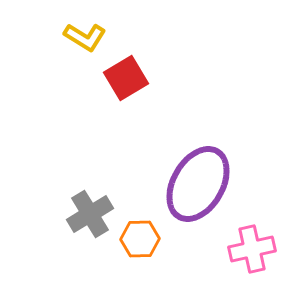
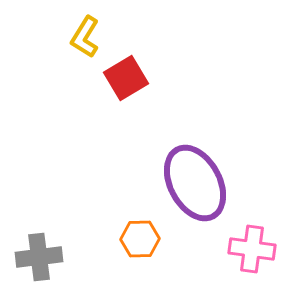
yellow L-shape: rotated 90 degrees clockwise
purple ellipse: moved 3 px left, 1 px up; rotated 58 degrees counterclockwise
gray cross: moved 51 px left, 43 px down; rotated 24 degrees clockwise
pink cross: rotated 21 degrees clockwise
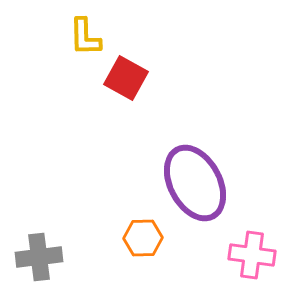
yellow L-shape: rotated 33 degrees counterclockwise
red square: rotated 30 degrees counterclockwise
orange hexagon: moved 3 px right, 1 px up
pink cross: moved 6 px down
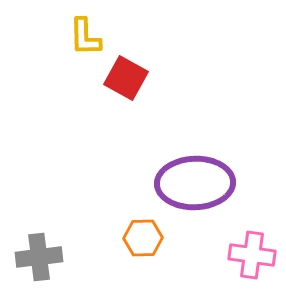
purple ellipse: rotated 64 degrees counterclockwise
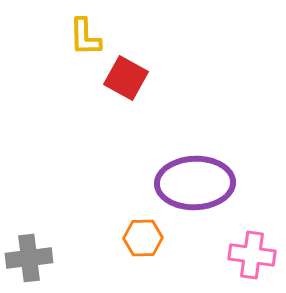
gray cross: moved 10 px left, 1 px down
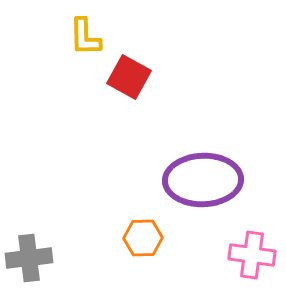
red square: moved 3 px right, 1 px up
purple ellipse: moved 8 px right, 3 px up
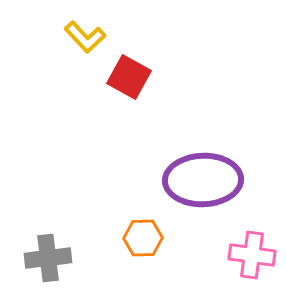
yellow L-shape: rotated 42 degrees counterclockwise
gray cross: moved 19 px right
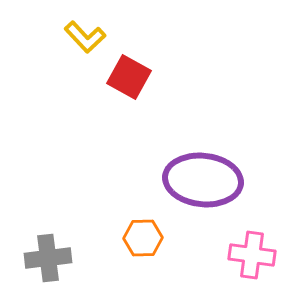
purple ellipse: rotated 8 degrees clockwise
